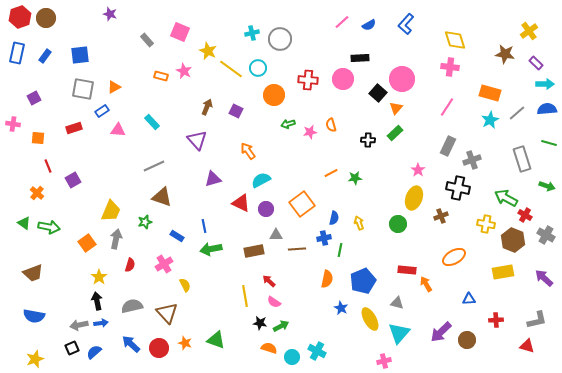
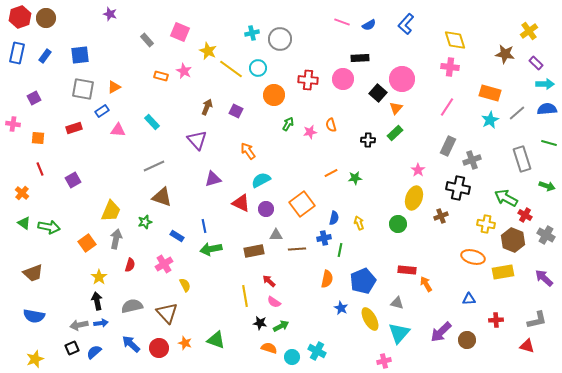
pink line at (342, 22): rotated 63 degrees clockwise
green arrow at (288, 124): rotated 136 degrees clockwise
red line at (48, 166): moved 8 px left, 3 px down
orange cross at (37, 193): moved 15 px left
orange ellipse at (454, 257): moved 19 px right; rotated 45 degrees clockwise
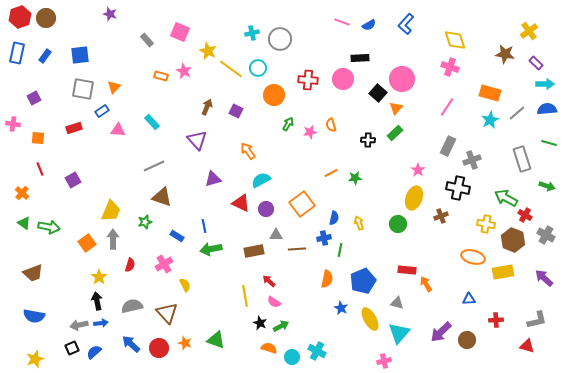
pink cross at (450, 67): rotated 12 degrees clockwise
orange triangle at (114, 87): rotated 16 degrees counterclockwise
gray arrow at (116, 239): moved 3 px left; rotated 12 degrees counterclockwise
black star at (260, 323): rotated 16 degrees clockwise
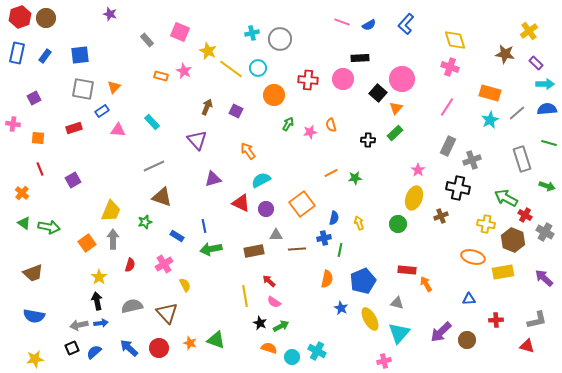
gray cross at (546, 235): moved 1 px left, 3 px up
orange star at (185, 343): moved 5 px right
blue arrow at (131, 344): moved 2 px left, 4 px down
yellow star at (35, 359): rotated 12 degrees clockwise
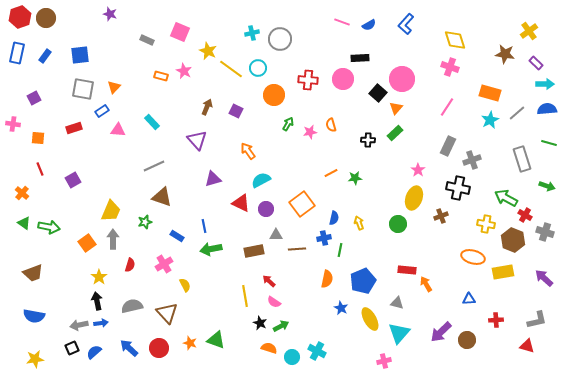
gray rectangle at (147, 40): rotated 24 degrees counterclockwise
gray cross at (545, 232): rotated 12 degrees counterclockwise
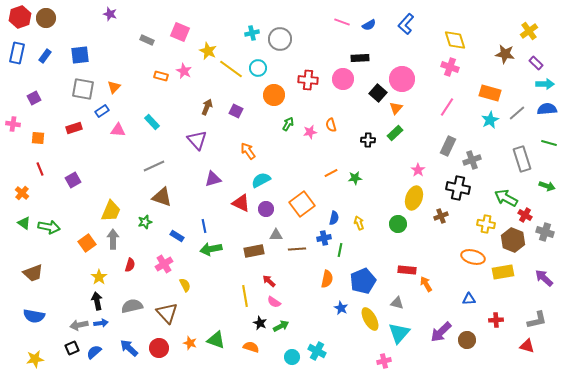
orange semicircle at (269, 348): moved 18 px left, 1 px up
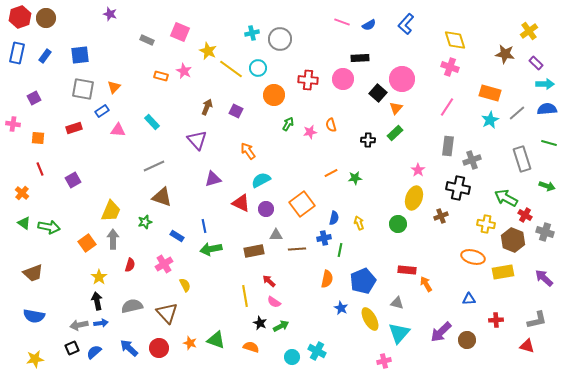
gray rectangle at (448, 146): rotated 18 degrees counterclockwise
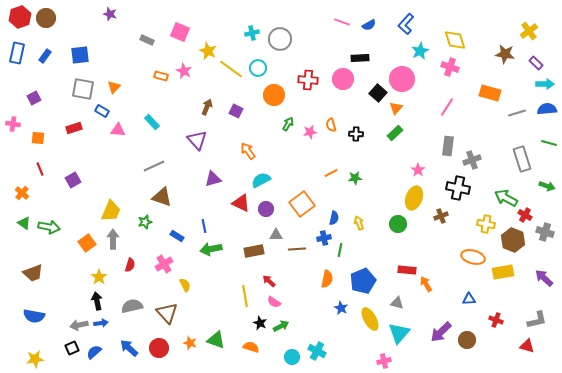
blue rectangle at (102, 111): rotated 64 degrees clockwise
gray line at (517, 113): rotated 24 degrees clockwise
cyan star at (490, 120): moved 70 px left, 69 px up
black cross at (368, 140): moved 12 px left, 6 px up
red cross at (496, 320): rotated 24 degrees clockwise
